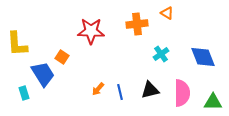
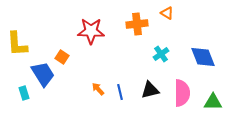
orange arrow: rotated 96 degrees clockwise
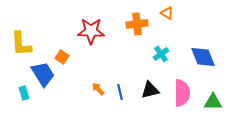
yellow L-shape: moved 4 px right
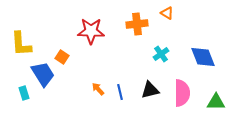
green triangle: moved 3 px right
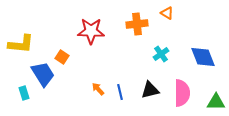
yellow L-shape: rotated 80 degrees counterclockwise
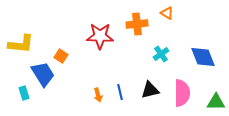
red star: moved 9 px right, 5 px down
orange square: moved 1 px left, 1 px up
orange arrow: moved 6 px down; rotated 152 degrees counterclockwise
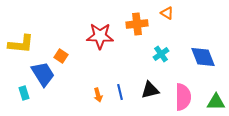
pink semicircle: moved 1 px right, 4 px down
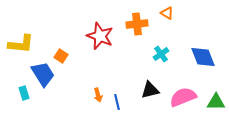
red star: rotated 20 degrees clockwise
blue line: moved 3 px left, 10 px down
pink semicircle: rotated 112 degrees counterclockwise
